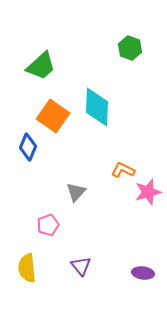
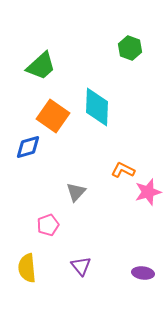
blue diamond: rotated 52 degrees clockwise
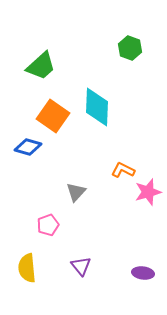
blue diamond: rotated 32 degrees clockwise
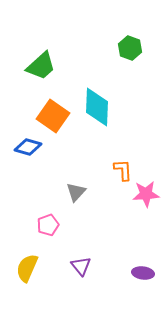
orange L-shape: rotated 60 degrees clockwise
pink star: moved 2 px left, 2 px down; rotated 12 degrees clockwise
yellow semicircle: rotated 28 degrees clockwise
